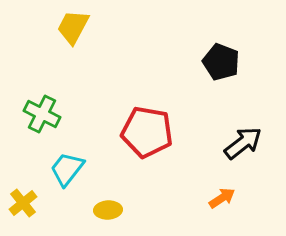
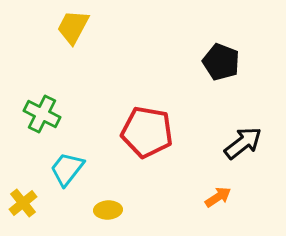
orange arrow: moved 4 px left, 1 px up
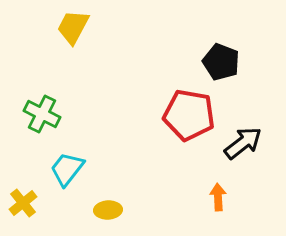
red pentagon: moved 42 px right, 17 px up
orange arrow: rotated 60 degrees counterclockwise
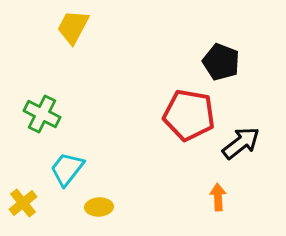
black arrow: moved 2 px left
yellow ellipse: moved 9 px left, 3 px up
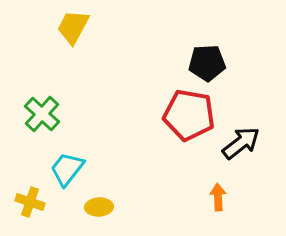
black pentagon: moved 14 px left, 1 px down; rotated 24 degrees counterclockwise
green cross: rotated 15 degrees clockwise
yellow cross: moved 7 px right, 1 px up; rotated 32 degrees counterclockwise
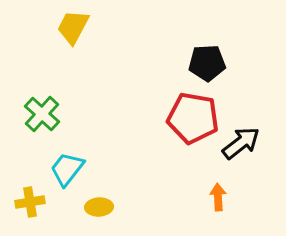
red pentagon: moved 4 px right, 3 px down
yellow cross: rotated 28 degrees counterclockwise
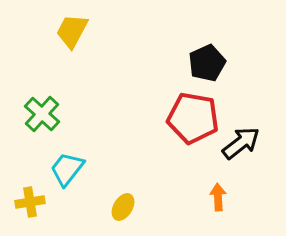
yellow trapezoid: moved 1 px left, 4 px down
black pentagon: rotated 21 degrees counterclockwise
yellow ellipse: moved 24 px right; rotated 56 degrees counterclockwise
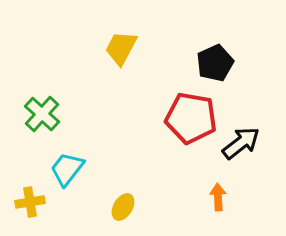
yellow trapezoid: moved 49 px right, 17 px down
black pentagon: moved 8 px right
red pentagon: moved 2 px left
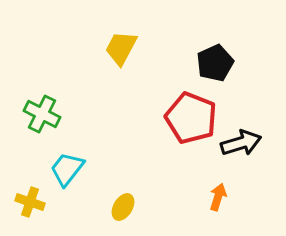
green cross: rotated 15 degrees counterclockwise
red pentagon: rotated 12 degrees clockwise
black arrow: rotated 21 degrees clockwise
orange arrow: rotated 20 degrees clockwise
yellow cross: rotated 28 degrees clockwise
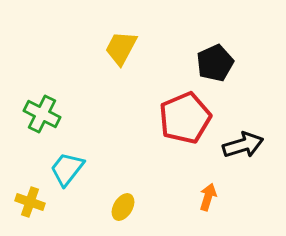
red pentagon: moved 6 px left; rotated 27 degrees clockwise
black arrow: moved 2 px right, 2 px down
orange arrow: moved 10 px left
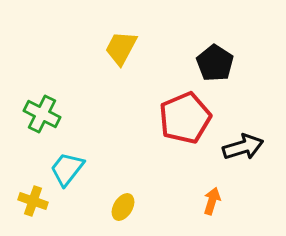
black pentagon: rotated 15 degrees counterclockwise
black arrow: moved 2 px down
orange arrow: moved 4 px right, 4 px down
yellow cross: moved 3 px right, 1 px up
